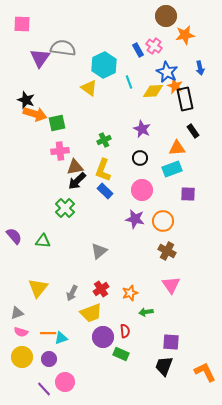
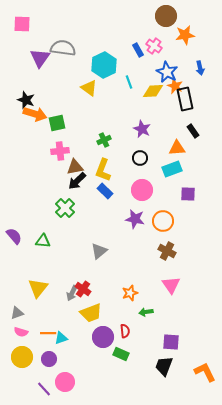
red cross at (101, 289): moved 18 px left; rotated 21 degrees counterclockwise
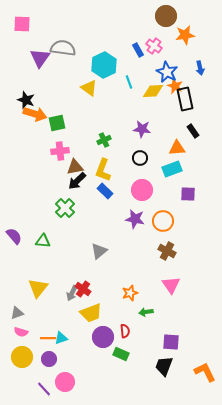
purple star at (142, 129): rotated 18 degrees counterclockwise
orange line at (48, 333): moved 5 px down
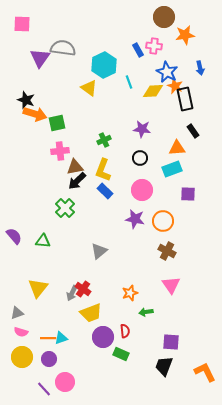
brown circle at (166, 16): moved 2 px left, 1 px down
pink cross at (154, 46): rotated 28 degrees counterclockwise
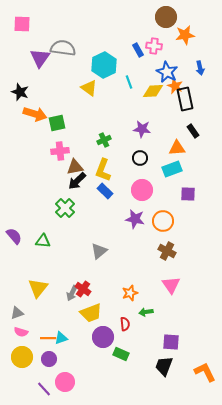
brown circle at (164, 17): moved 2 px right
black star at (26, 100): moved 6 px left, 8 px up
red semicircle at (125, 331): moved 7 px up
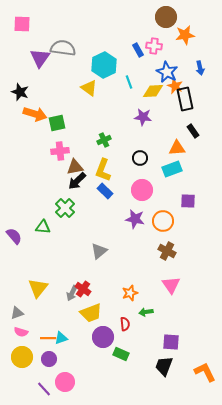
purple star at (142, 129): moved 1 px right, 12 px up
purple square at (188, 194): moved 7 px down
green triangle at (43, 241): moved 14 px up
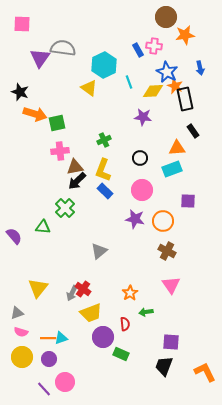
orange star at (130, 293): rotated 14 degrees counterclockwise
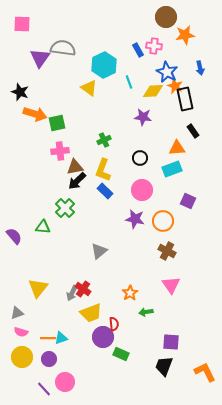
purple square at (188, 201): rotated 21 degrees clockwise
red semicircle at (125, 324): moved 11 px left
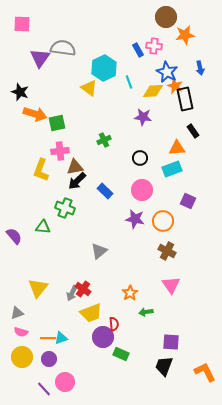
cyan hexagon at (104, 65): moved 3 px down
yellow L-shape at (103, 170): moved 62 px left
green cross at (65, 208): rotated 24 degrees counterclockwise
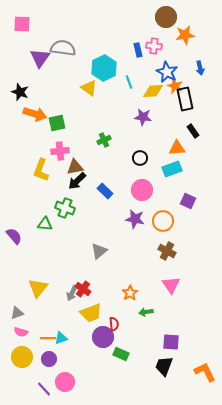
blue rectangle at (138, 50): rotated 16 degrees clockwise
green triangle at (43, 227): moved 2 px right, 3 px up
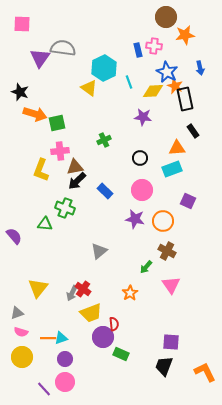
green arrow at (146, 312): moved 45 px up; rotated 40 degrees counterclockwise
purple circle at (49, 359): moved 16 px right
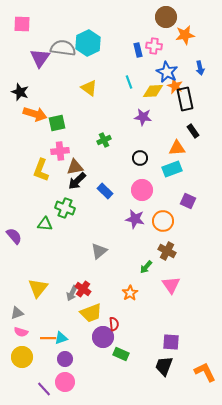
cyan hexagon at (104, 68): moved 16 px left, 25 px up
